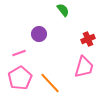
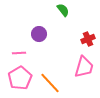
pink line: rotated 16 degrees clockwise
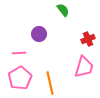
orange line: rotated 30 degrees clockwise
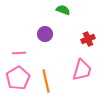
green semicircle: rotated 32 degrees counterclockwise
purple circle: moved 6 px right
pink trapezoid: moved 2 px left, 3 px down
pink pentagon: moved 2 px left
orange line: moved 4 px left, 2 px up
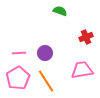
green semicircle: moved 3 px left, 1 px down
purple circle: moved 19 px down
red cross: moved 2 px left, 2 px up
pink trapezoid: rotated 115 degrees counterclockwise
orange line: rotated 20 degrees counterclockwise
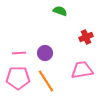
pink pentagon: rotated 30 degrees clockwise
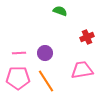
red cross: moved 1 px right
